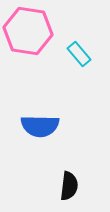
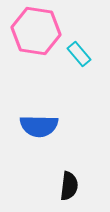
pink hexagon: moved 8 px right
blue semicircle: moved 1 px left
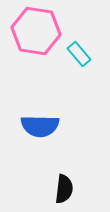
blue semicircle: moved 1 px right
black semicircle: moved 5 px left, 3 px down
